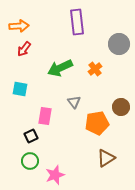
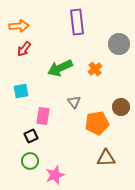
cyan square: moved 1 px right, 2 px down; rotated 21 degrees counterclockwise
pink rectangle: moved 2 px left
brown triangle: rotated 30 degrees clockwise
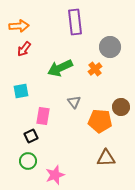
purple rectangle: moved 2 px left
gray circle: moved 9 px left, 3 px down
orange pentagon: moved 3 px right, 2 px up; rotated 15 degrees clockwise
green circle: moved 2 px left
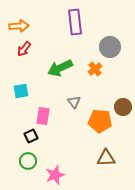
brown circle: moved 2 px right
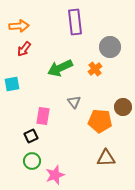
cyan square: moved 9 px left, 7 px up
green circle: moved 4 px right
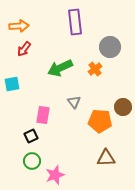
pink rectangle: moved 1 px up
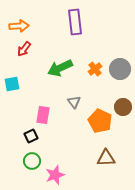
gray circle: moved 10 px right, 22 px down
orange pentagon: rotated 20 degrees clockwise
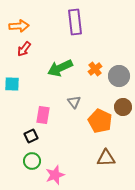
gray circle: moved 1 px left, 7 px down
cyan square: rotated 14 degrees clockwise
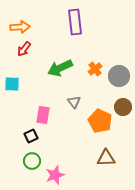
orange arrow: moved 1 px right, 1 px down
